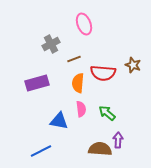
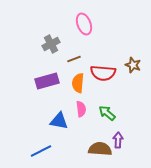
purple rectangle: moved 10 px right, 2 px up
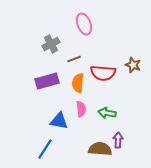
green arrow: rotated 30 degrees counterclockwise
blue line: moved 4 px right, 2 px up; rotated 30 degrees counterclockwise
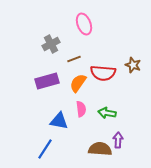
orange semicircle: rotated 30 degrees clockwise
